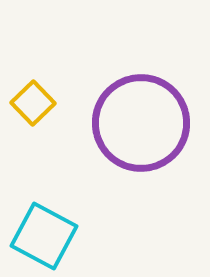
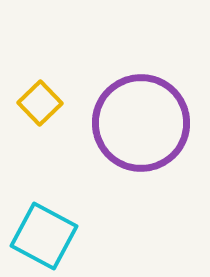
yellow square: moved 7 px right
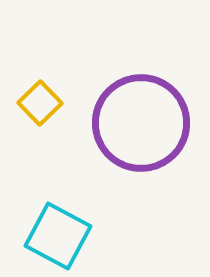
cyan square: moved 14 px right
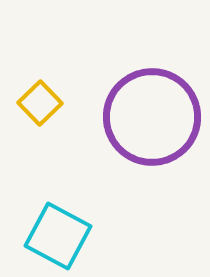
purple circle: moved 11 px right, 6 px up
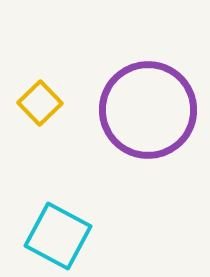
purple circle: moved 4 px left, 7 px up
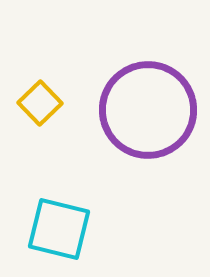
cyan square: moved 1 px right, 7 px up; rotated 14 degrees counterclockwise
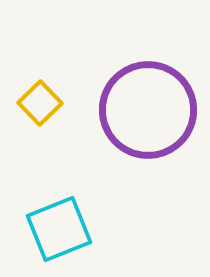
cyan square: rotated 36 degrees counterclockwise
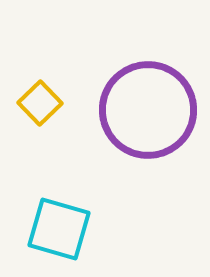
cyan square: rotated 38 degrees clockwise
